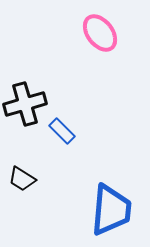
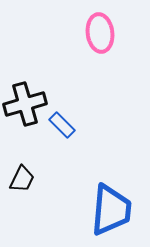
pink ellipse: rotated 30 degrees clockwise
blue rectangle: moved 6 px up
black trapezoid: rotated 96 degrees counterclockwise
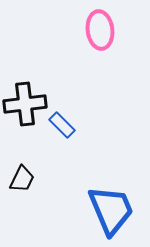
pink ellipse: moved 3 px up
black cross: rotated 9 degrees clockwise
blue trapezoid: rotated 28 degrees counterclockwise
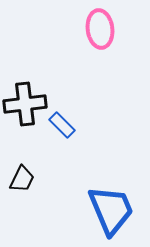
pink ellipse: moved 1 px up
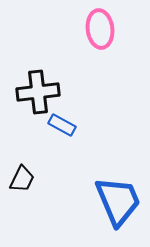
black cross: moved 13 px right, 12 px up
blue rectangle: rotated 16 degrees counterclockwise
blue trapezoid: moved 7 px right, 9 px up
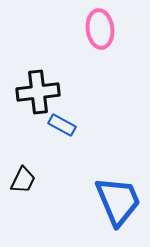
black trapezoid: moved 1 px right, 1 px down
